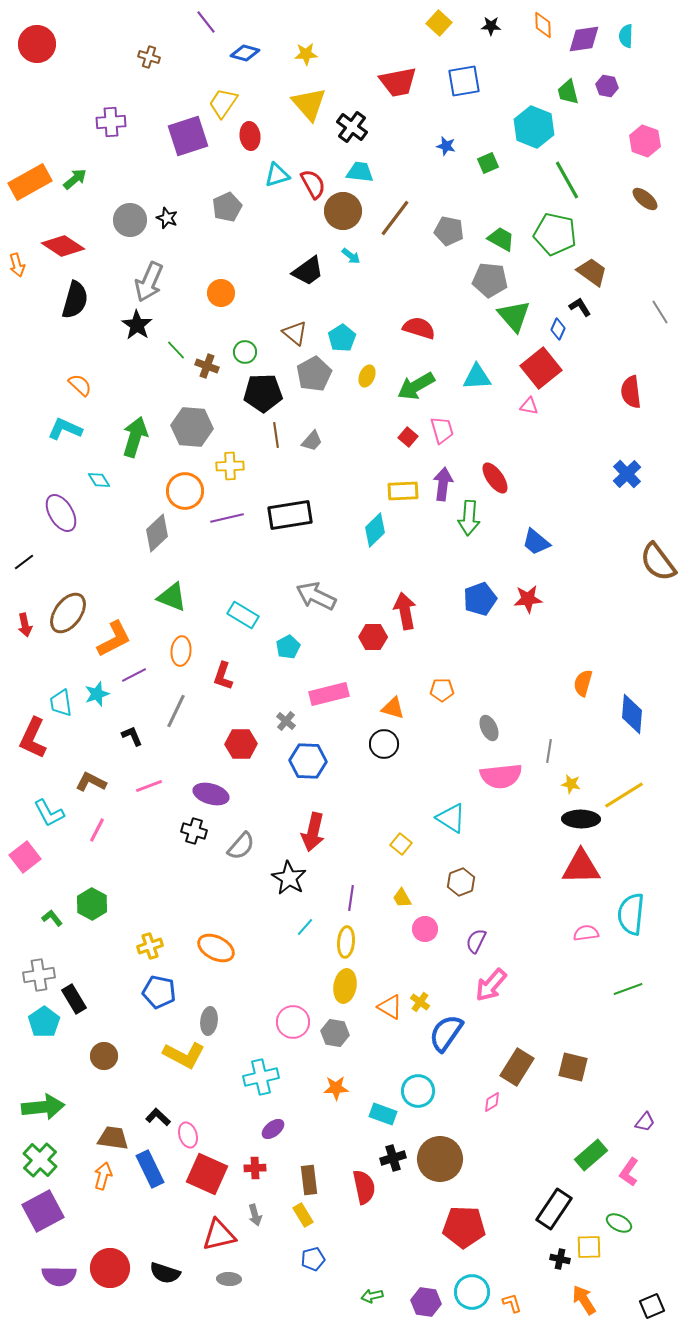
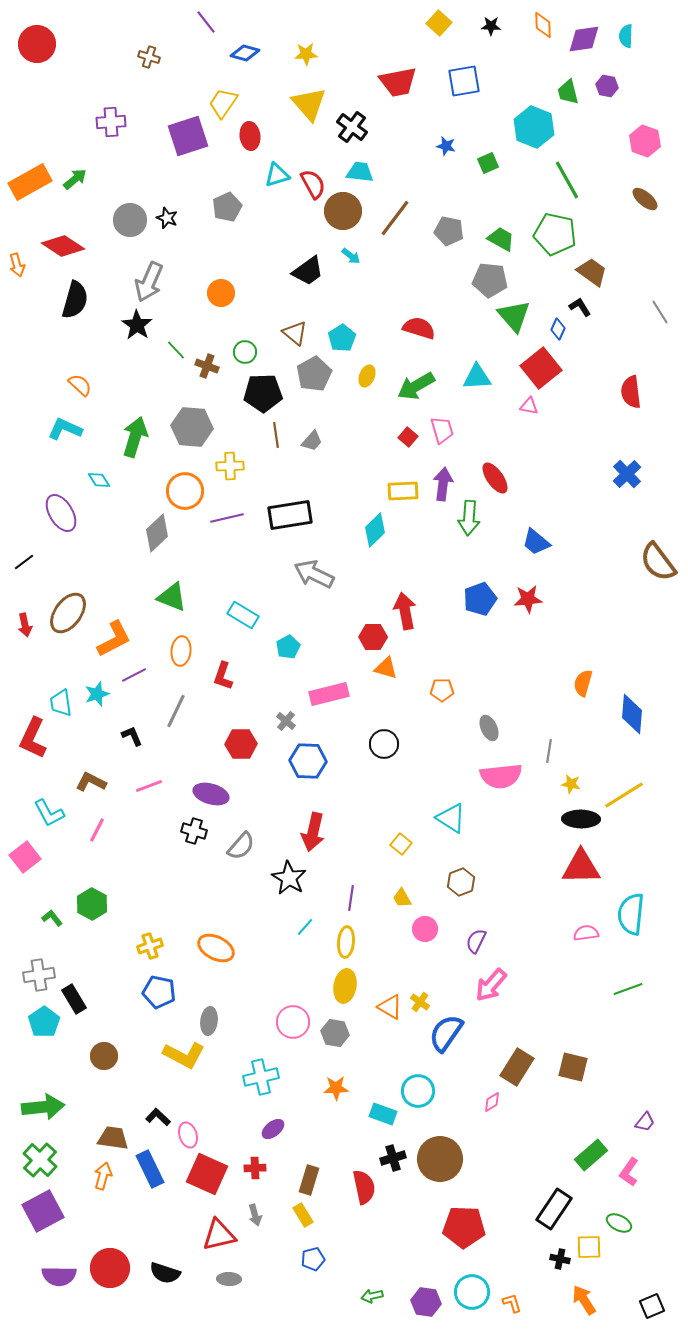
gray arrow at (316, 596): moved 2 px left, 22 px up
orange triangle at (393, 708): moved 7 px left, 40 px up
brown rectangle at (309, 1180): rotated 24 degrees clockwise
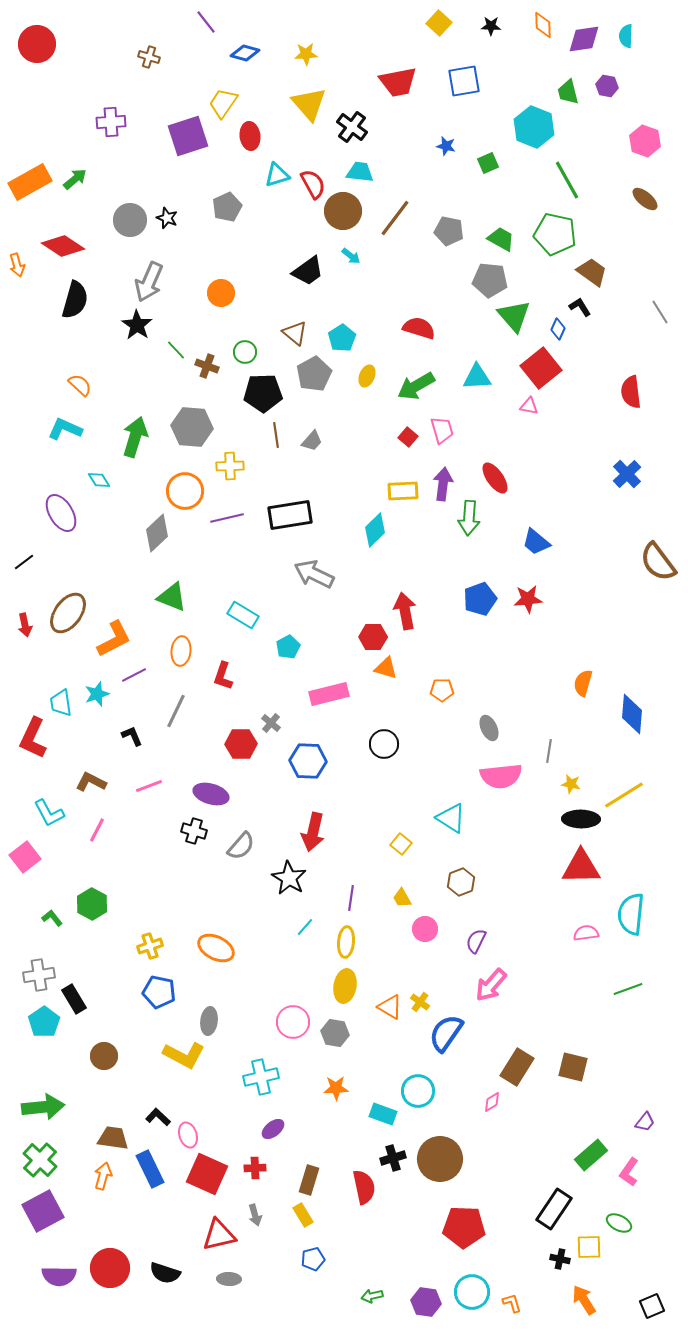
gray cross at (286, 721): moved 15 px left, 2 px down
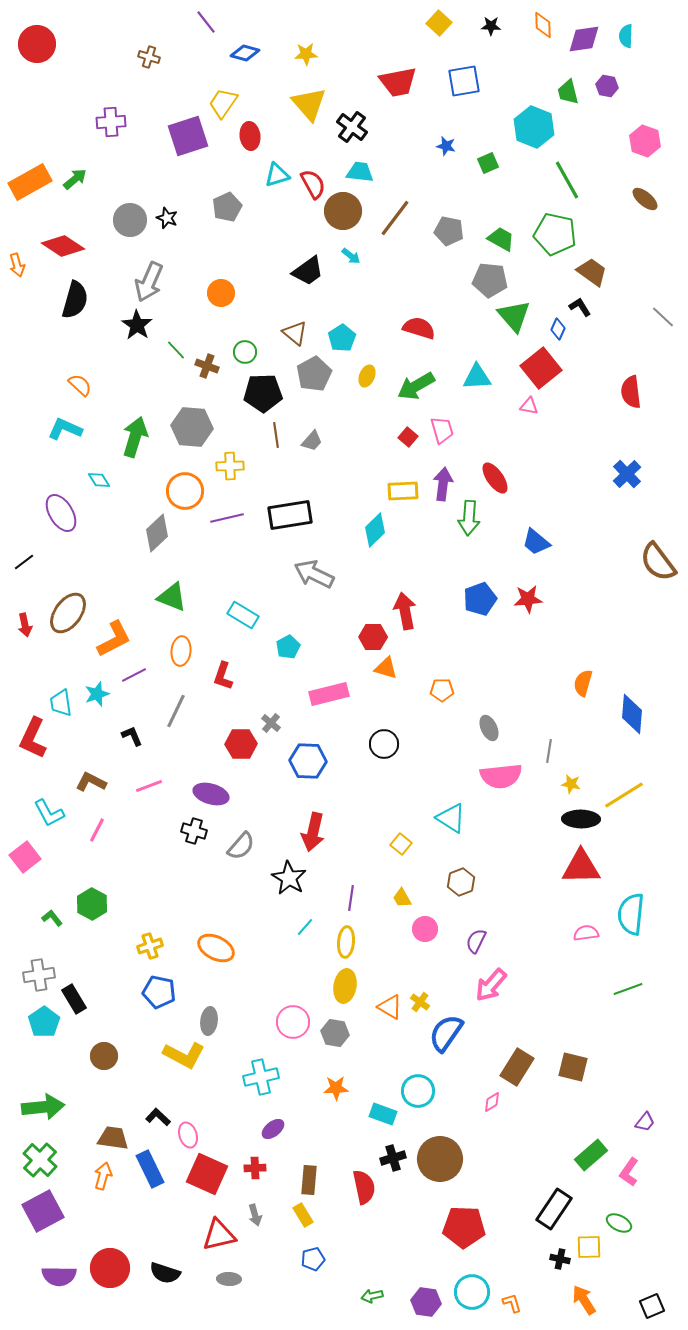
gray line at (660, 312): moved 3 px right, 5 px down; rotated 15 degrees counterclockwise
brown rectangle at (309, 1180): rotated 12 degrees counterclockwise
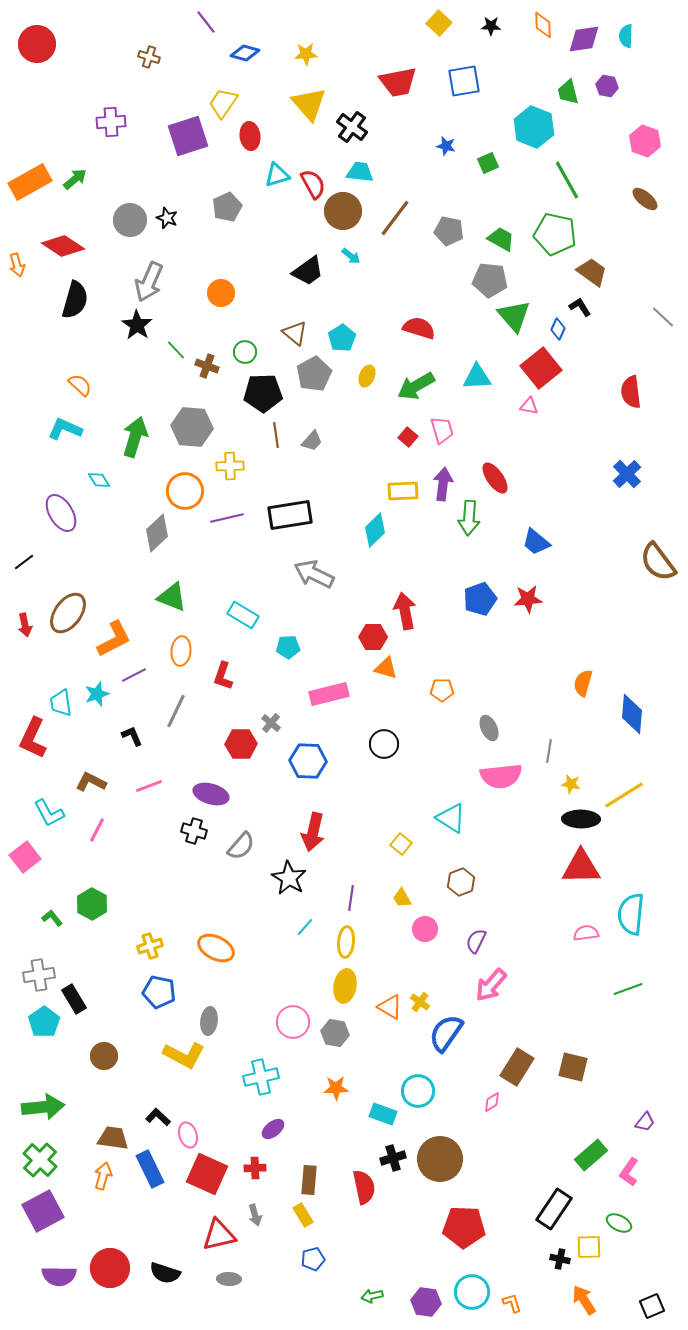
cyan pentagon at (288, 647): rotated 25 degrees clockwise
